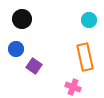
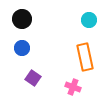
blue circle: moved 6 px right, 1 px up
purple square: moved 1 px left, 12 px down
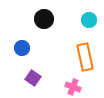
black circle: moved 22 px right
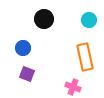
blue circle: moved 1 px right
purple square: moved 6 px left, 4 px up; rotated 14 degrees counterclockwise
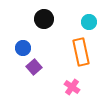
cyan circle: moved 2 px down
orange rectangle: moved 4 px left, 5 px up
purple square: moved 7 px right, 7 px up; rotated 28 degrees clockwise
pink cross: moved 1 px left; rotated 14 degrees clockwise
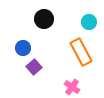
orange rectangle: rotated 16 degrees counterclockwise
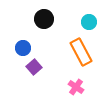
pink cross: moved 4 px right
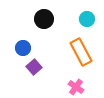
cyan circle: moved 2 px left, 3 px up
